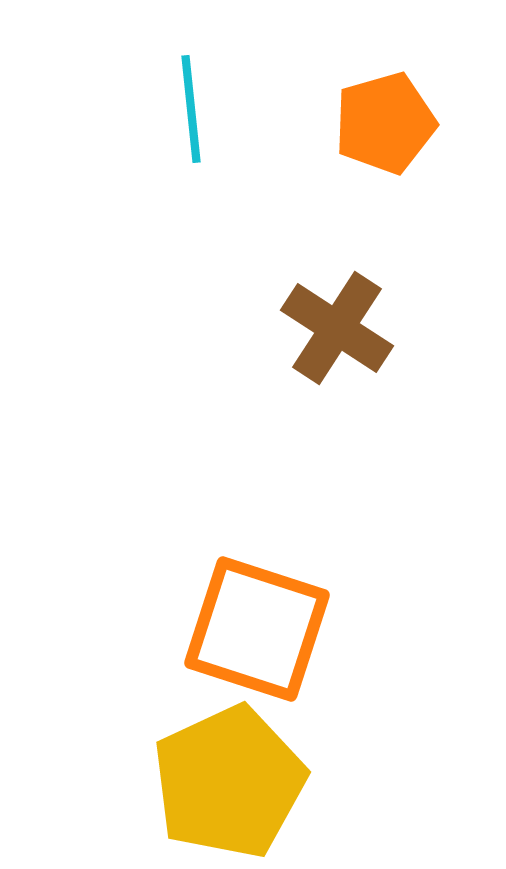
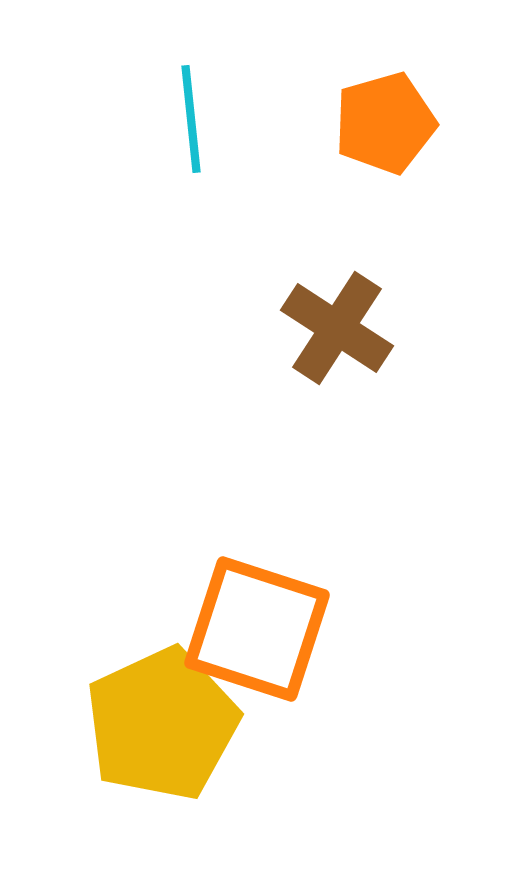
cyan line: moved 10 px down
yellow pentagon: moved 67 px left, 58 px up
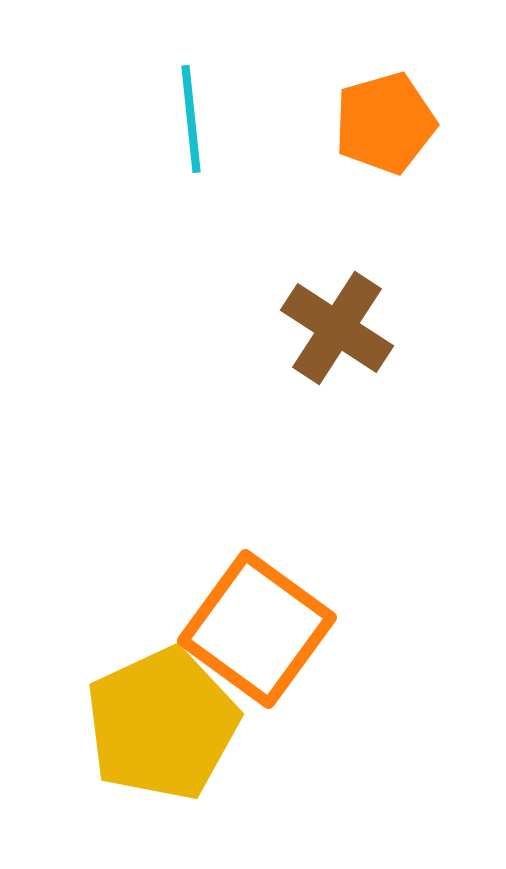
orange square: rotated 18 degrees clockwise
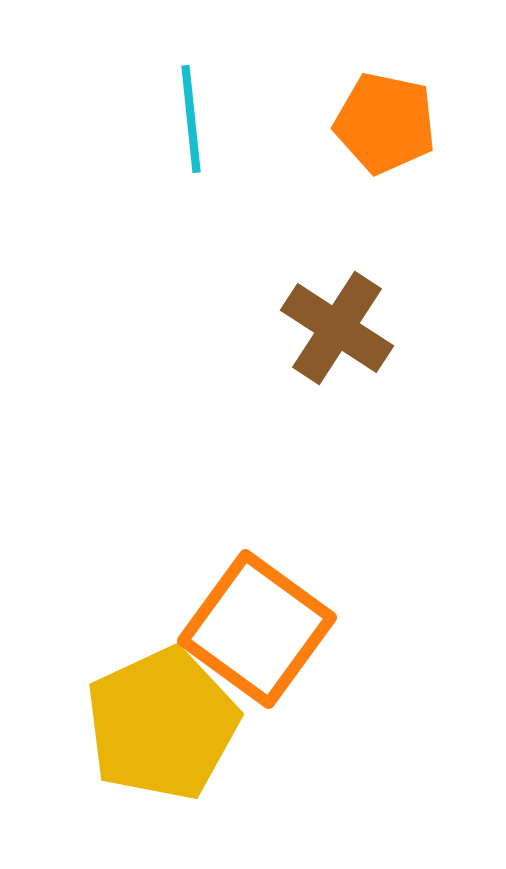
orange pentagon: rotated 28 degrees clockwise
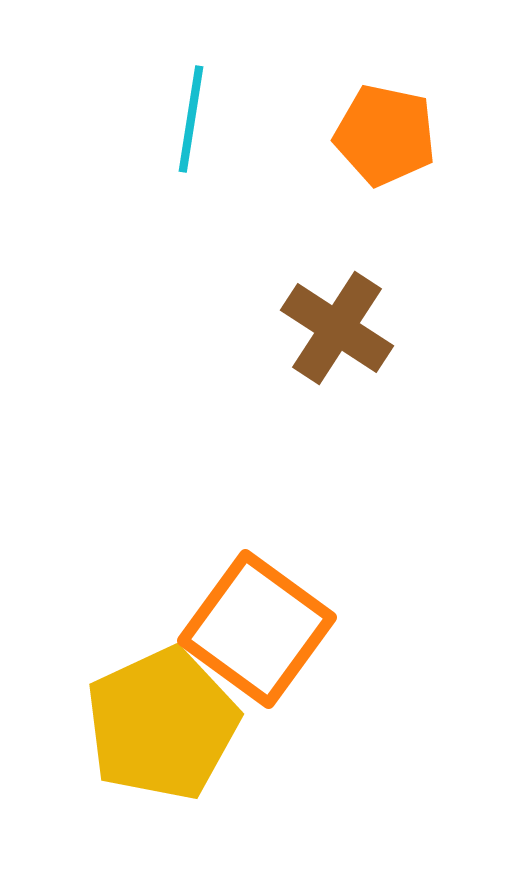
cyan line: rotated 15 degrees clockwise
orange pentagon: moved 12 px down
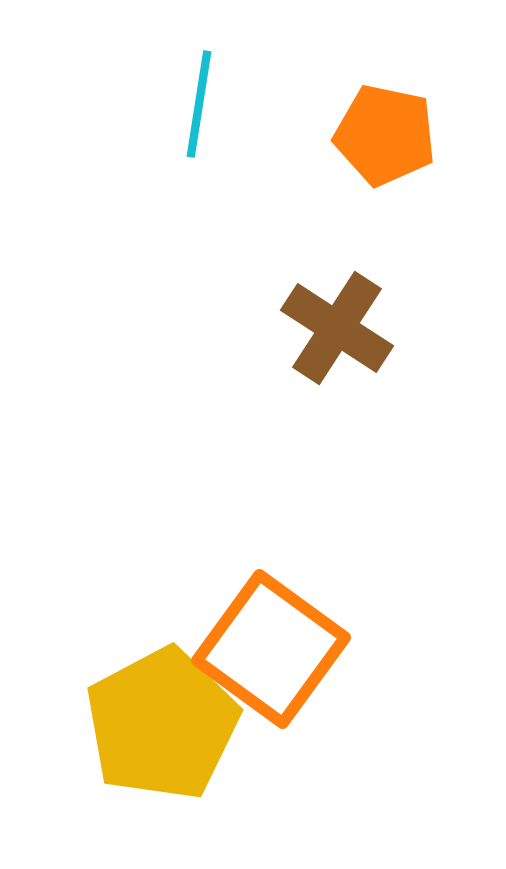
cyan line: moved 8 px right, 15 px up
orange square: moved 14 px right, 20 px down
yellow pentagon: rotated 3 degrees counterclockwise
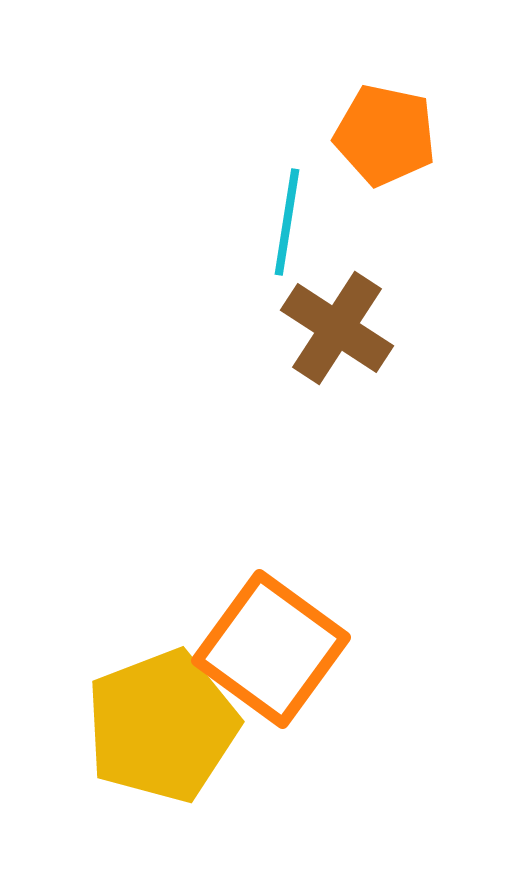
cyan line: moved 88 px right, 118 px down
yellow pentagon: moved 2 px down; rotated 7 degrees clockwise
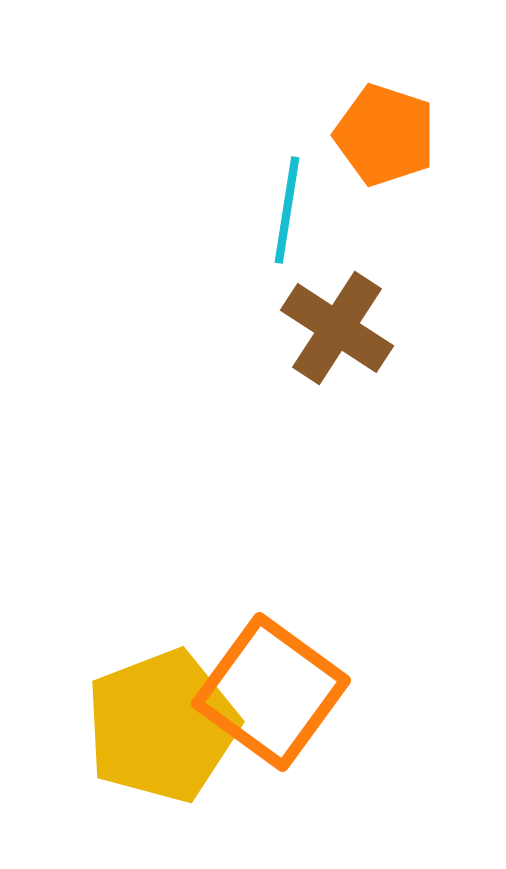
orange pentagon: rotated 6 degrees clockwise
cyan line: moved 12 px up
orange square: moved 43 px down
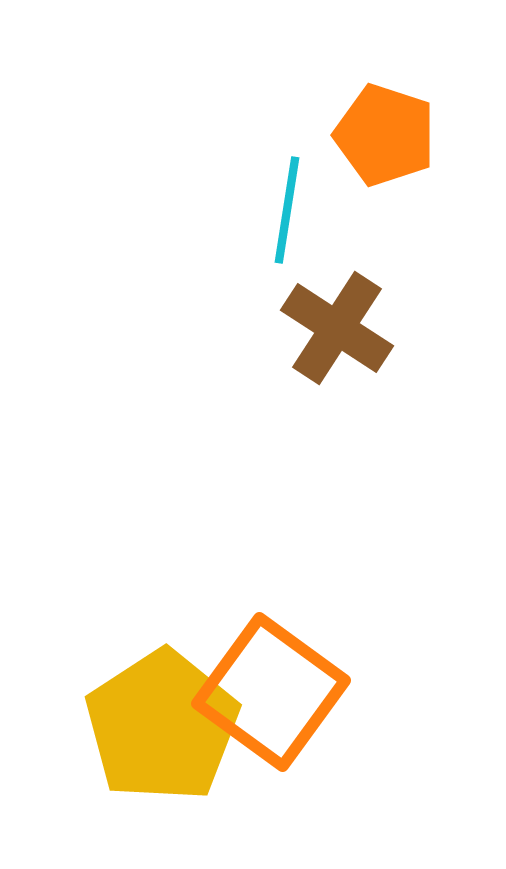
yellow pentagon: rotated 12 degrees counterclockwise
